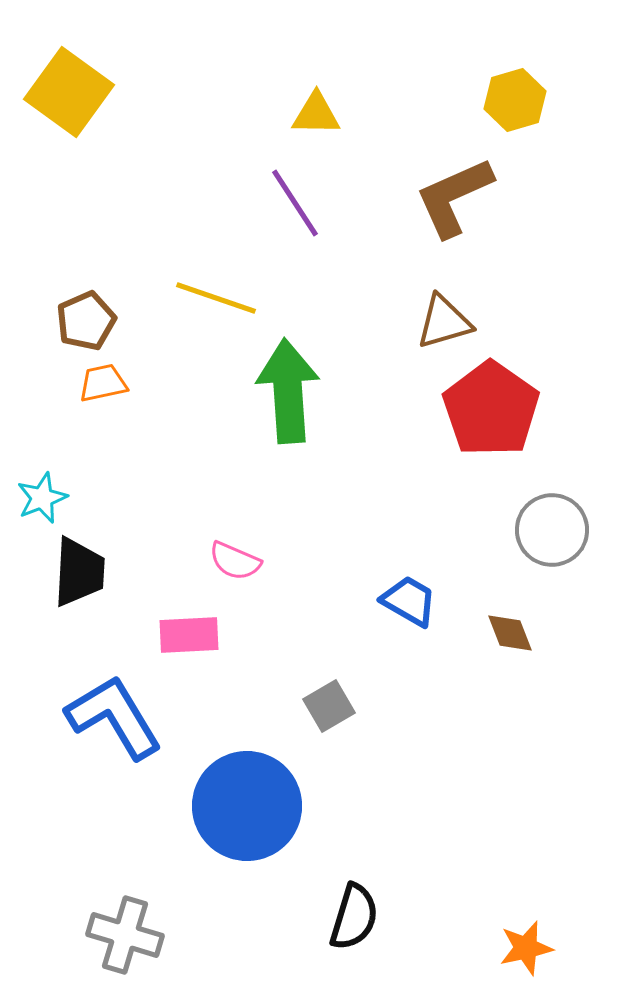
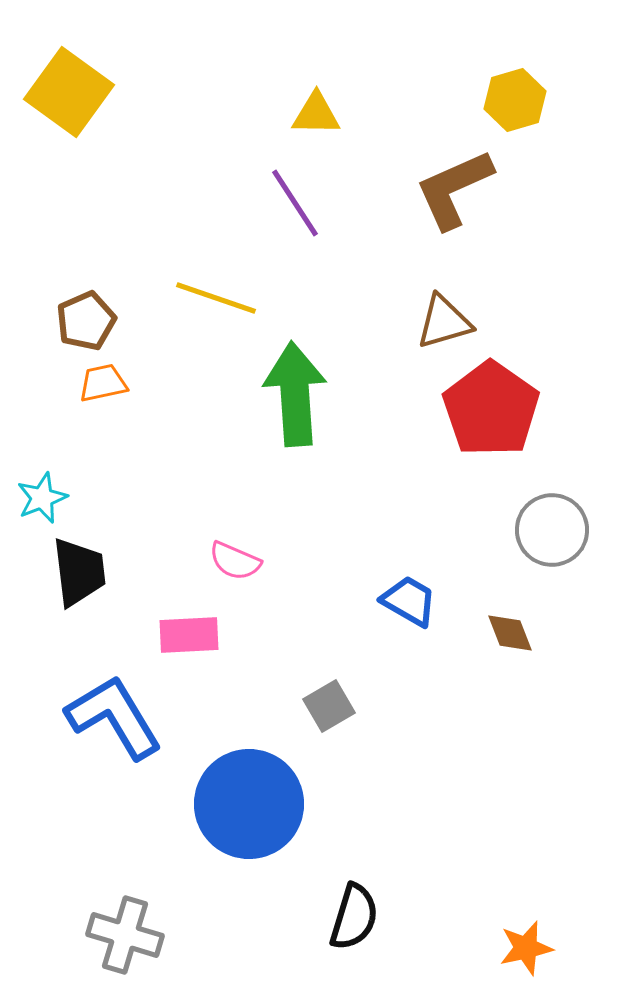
brown L-shape: moved 8 px up
green arrow: moved 7 px right, 3 px down
black trapezoid: rotated 10 degrees counterclockwise
blue circle: moved 2 px right, 2 px up
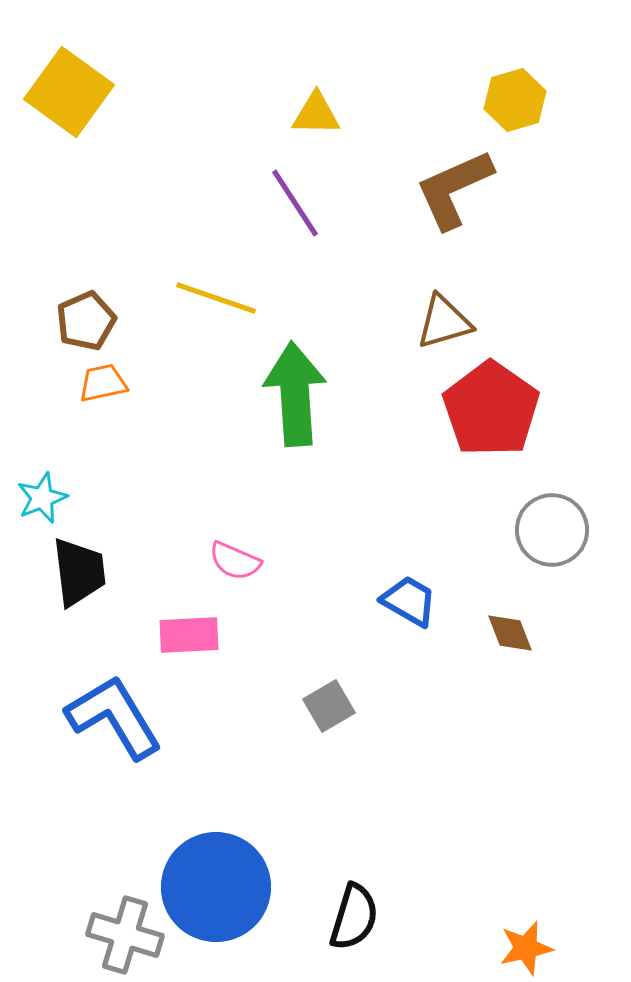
blue circle: moved 33 px left, 83 px down
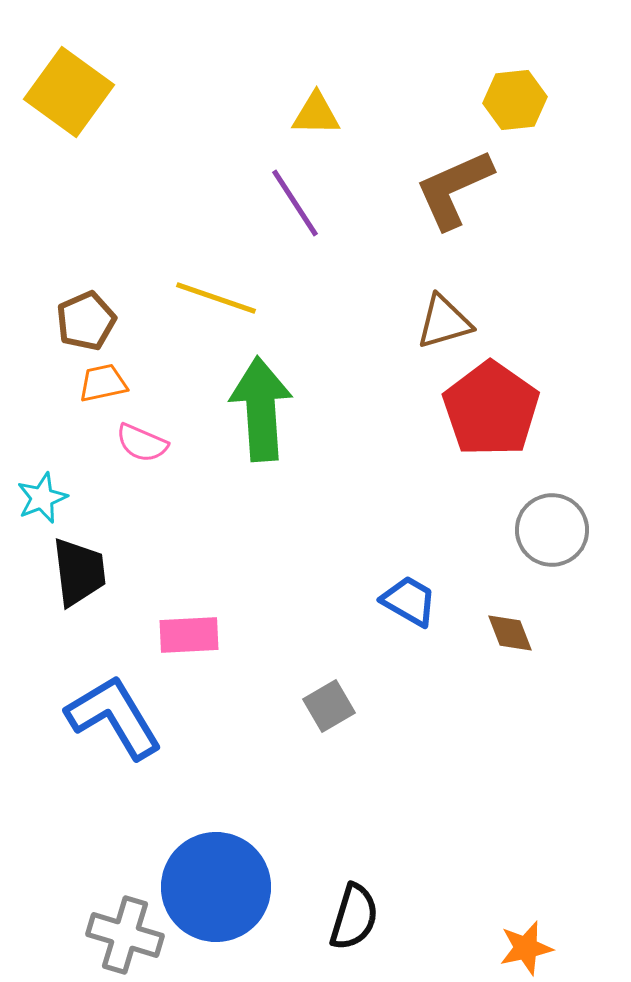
yellow hexagon: rotated 10 degrees clockwise
green arrow: moved 34 px left, 15 px down
pink semicircle: moved 93 px left, 118 px up
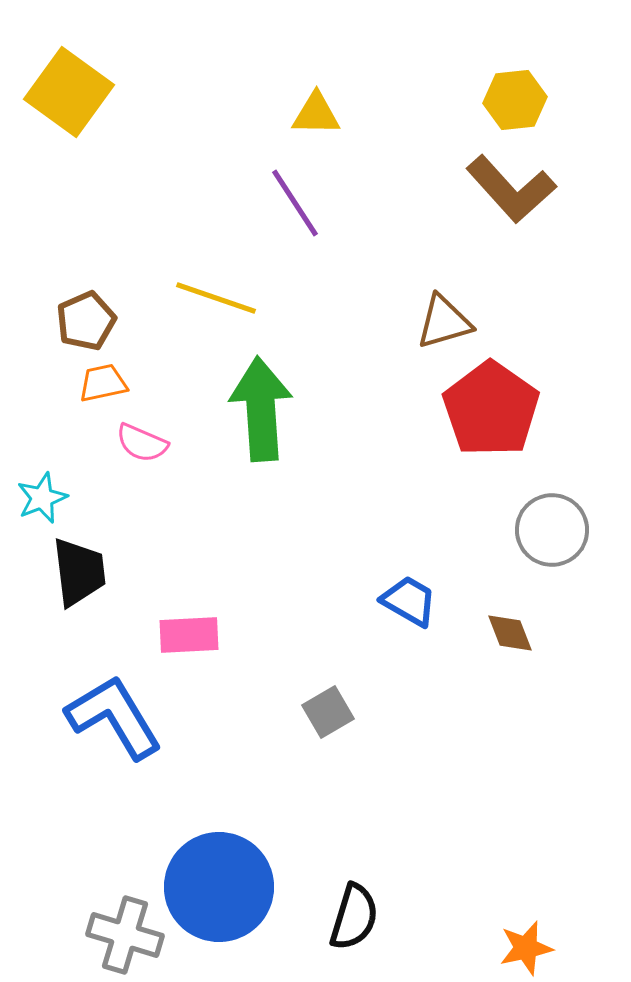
brown L-shape: moved 57 px right; rotated 108 degrees counterclockwise
gray square: moved 1 px left, 6 px down
blue circle: moved 3 px right
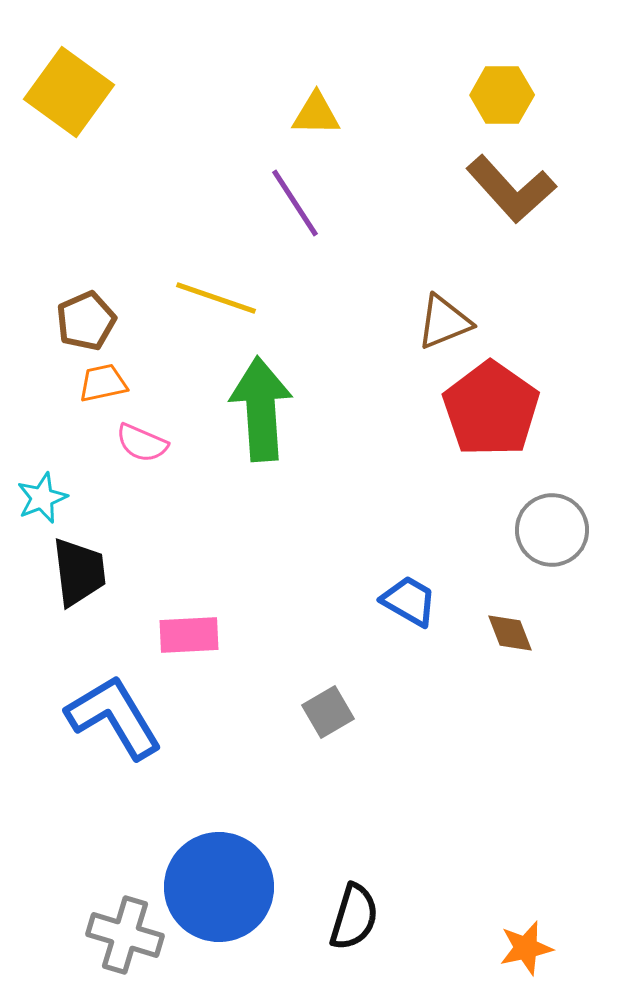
yellow hexagon: moved 13 px left, 5 px up; rotated 6 degrees clockwise
brown triangle: rotated 6 degrees counterclockwise
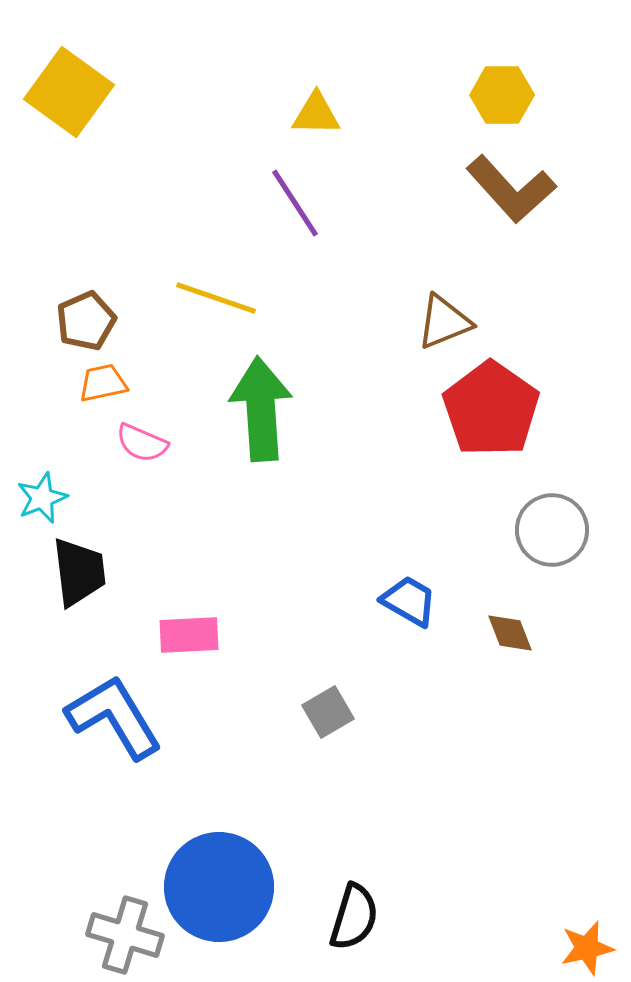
orange star: moved 61 px right
